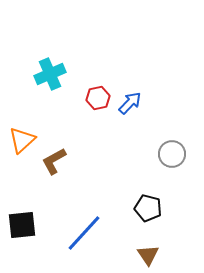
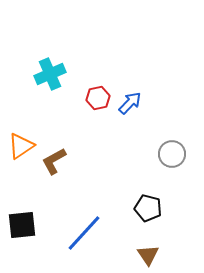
orange triangle: moved 1 px left, 6 px down; rotated 8 degrees clockwise
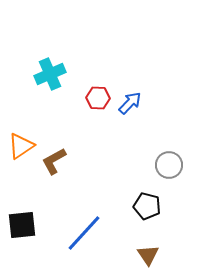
red hexagon: rotated 15 degrees clockwise
gray circle: moved 3 px left, 11 px down
black pentagon: moved 1 px left, 2 px up
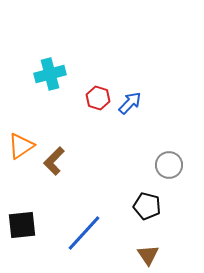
cyan cross: rotated 8 degrees clockwise
red hexagon: rotated 15 degrees clockwise
brown L-shape: rotated 16 degrees counterclockwise
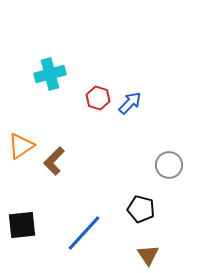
black pentagon: moved 6 px left, 3 px down
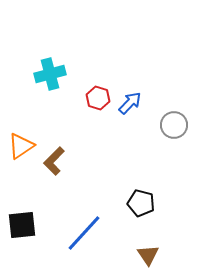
gray circle: moved 5 px right, 40 px up
black pentagon: moved 6 px up
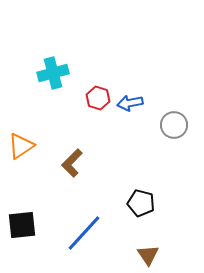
cyan cross: moved 3 px right, 1 px up
blue arrow: rotated 145 degrees counterclockwise
brown L-shape: moved 18 px right, 2 px down
